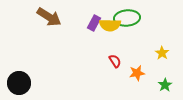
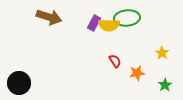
brown arrow: rotated 15 degrees counterclockwise
yellow semicircle: moved 1 px left
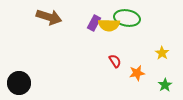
green ellipse: rotated 15 degrees clockwise
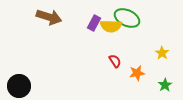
green ellipse: rotated 15 degrees clockwise
yellow semicircle: moved 2 px right, 1 px down
black circle: moved 3 px down
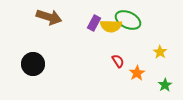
green ellipse: moved 1 px right, 2 px down
yellow star: moved 2 px left, 1 px up
red semicircle: moved 3 px right
orange star: rotated 21 degrees counterclockwise
black circle: moved 14 px right, 22 px up
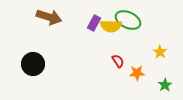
orange star: rotated 28 degrees clockwise
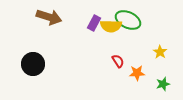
green star: moved 2 px left, 1 px up; rotated 16 degrees clockwise
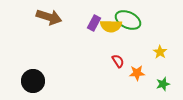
black circle: moved 17 px down
